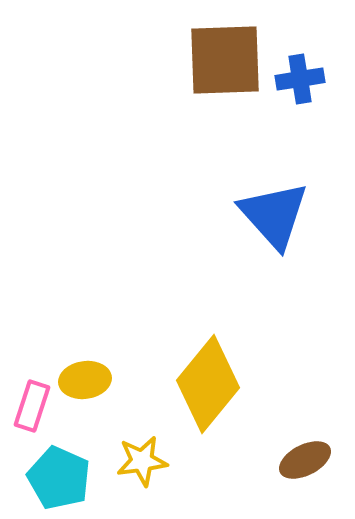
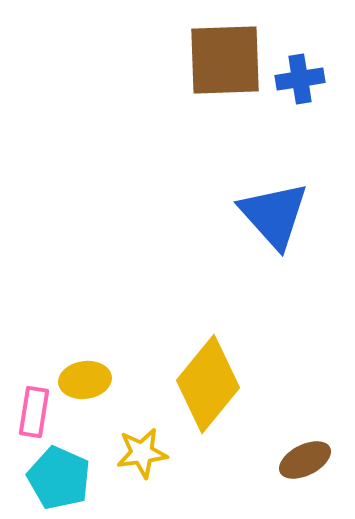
pink rectangle: moved 2 px right, 6 px down; rotated 9 degrees counterclockwise
yellow star: moved 8 px up
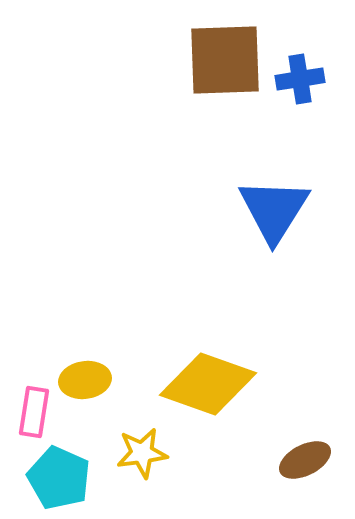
blue triangle: moved 5 px up; rotated 14 degrees clockwise
yellow diamond: rotated 70 degrees clockwise
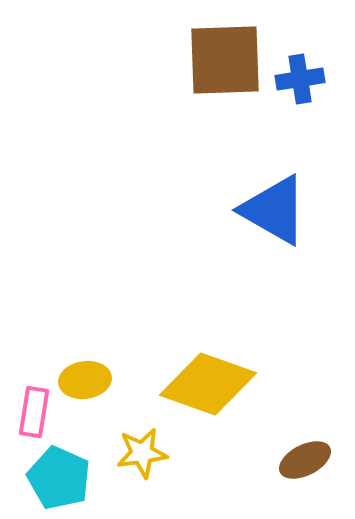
blue triangle: rotated 32 degrees counterclockwise
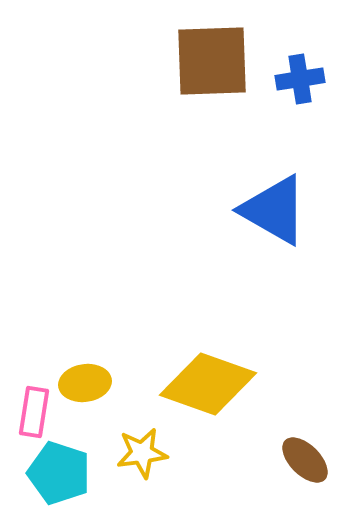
brown square: moved 13 px left, 1 px down
yellow ellipse: moved 3 px down
brown ellipse: rotated 72 degrees clockwise
cyan pentagon: moved 5 px up; rotated 6 degrees counterclockwise
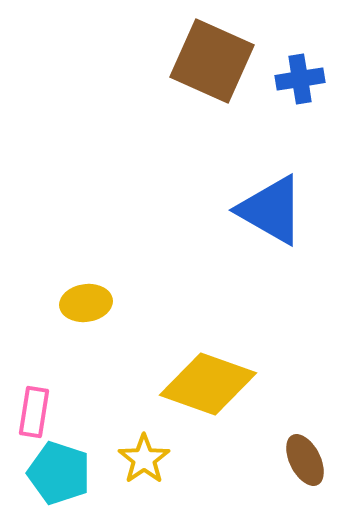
brown square: rotated 26 degrees clockwise
blue triangle: moved 3 px left
yellow ellipse: moved 1 px right, 80 px up
yellow star: moved 2 px right, 6 px down; rotated 27 degrees counterclockwise
brown ellipse: rotated 18 degrees clockwise
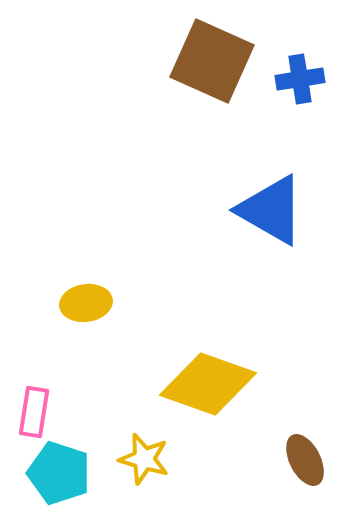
yellow star: rotated 21 degrees counterclockwise
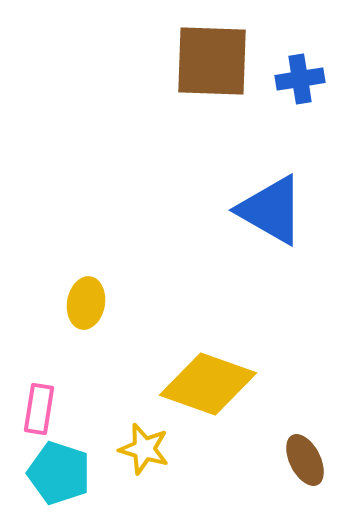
brown square: rotated 22 degrees counterclockwise
yellow ellipse: rotated 72 degrees counterclockwise
pink rectangle: moved 5 px right, 3 px up
yellow star: moved 10 px up
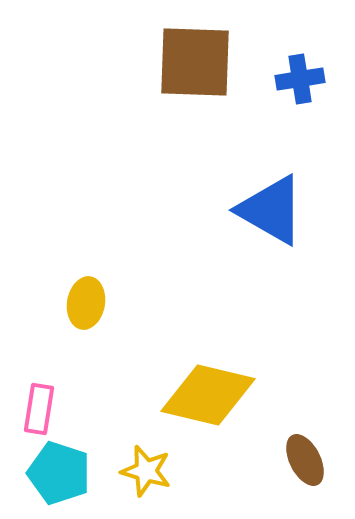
brown square: moved 17 px left, 1 px down
yellow diamond: moved 11 px down; rotated 6 degrees counterclockwise
yellow star: moved 2 px right, 22 px down
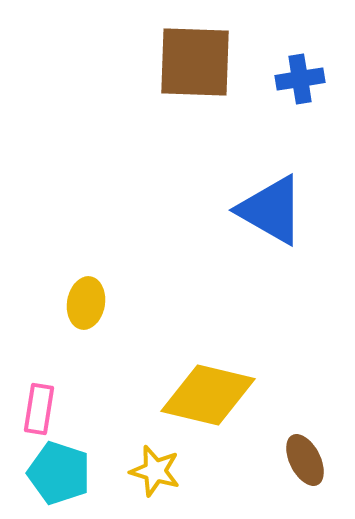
yellow star: moved 9 px right
